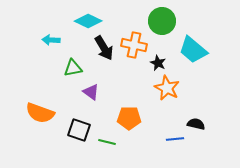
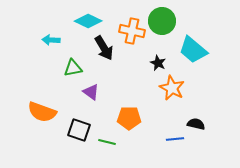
orange cross: moved 2 px left, 14 px up
orange star: moved 5 px right
orange semicircle: moved 2 px right, 1 px up
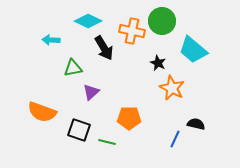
purple triangle: rotated 42 degrees clockwise
blue line: rotated 60 degrees counterclockwise
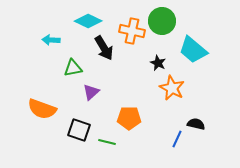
orange semicircle: moved 3 px up
blue line: moved 2 px right
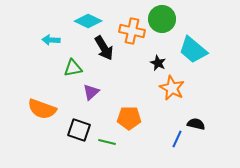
green circle: moved 2 px up
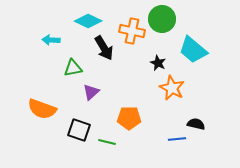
blue line: rotated 60 degrees clockwise
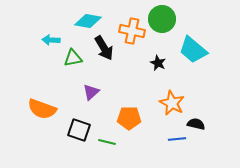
cyan diamond: rotated 16 degrees counterclockwise
green triangle: moved 10 px up
orange star: moved 15 px down
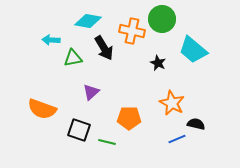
blue line: rotated 18 degrees counterclockwise
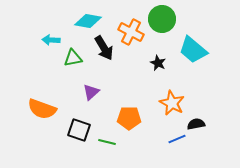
orange cross: moved 1 px left, 1 px down; rotated 15 degrees clockwise
black semicircle: rotated 24 degrees counterclockwise
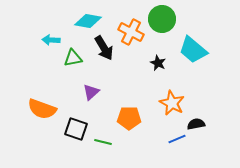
black square: moved 3 px left, 1 px up
green line: moved 4 px left
